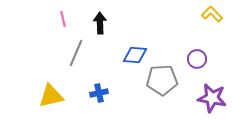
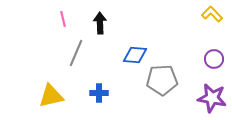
purple circle: moved 17 px right
blue cross: rotated 12 degrees clockwise
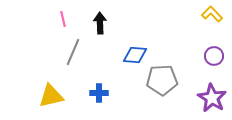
gray line: moved 3 px left, 1 px up
purple circle: moved 3 px up
purple star: rotated 20 degrees clockwise
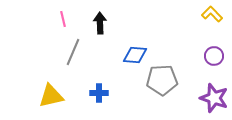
purple star: moved 2 px right; rotated 12 degrees counterclockwise
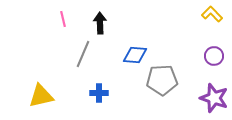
gray line: moved 10 px right, 2 px down
yellow triangle: moved 10 px left
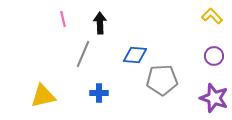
yellow L-shape: moved 2 px down
yellow triangle: moved 2 px right
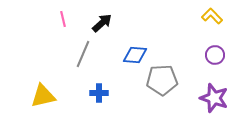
black arrow: moved 2 px right; rotated 50 degrees clockwise
purple circle: moved 1 px right, 1 px up
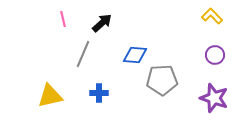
yellow triangle: moved 7 px right
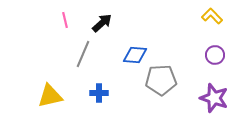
pink line: moved 2 px right, 1 px down
gray pentagon: moved 1 px left
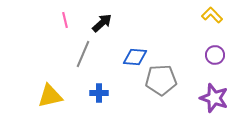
yellow L-shape: moved 1 px up
blue diamond: moved 2 px down
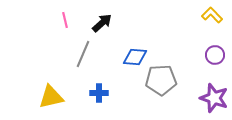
yellow triangle: moved 1 px right, 1 px down
